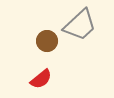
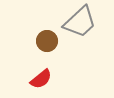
gray trapezoid: moved 3 px up
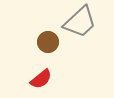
brown circle: moved 1 px right, 1 px down
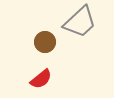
brown circle: moved 3 px left
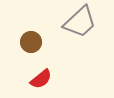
brown circle: moved 14 px left
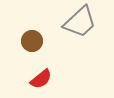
brown circle: moved 1 px right, 1 px up
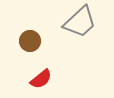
brown circle: moved 2 px left
